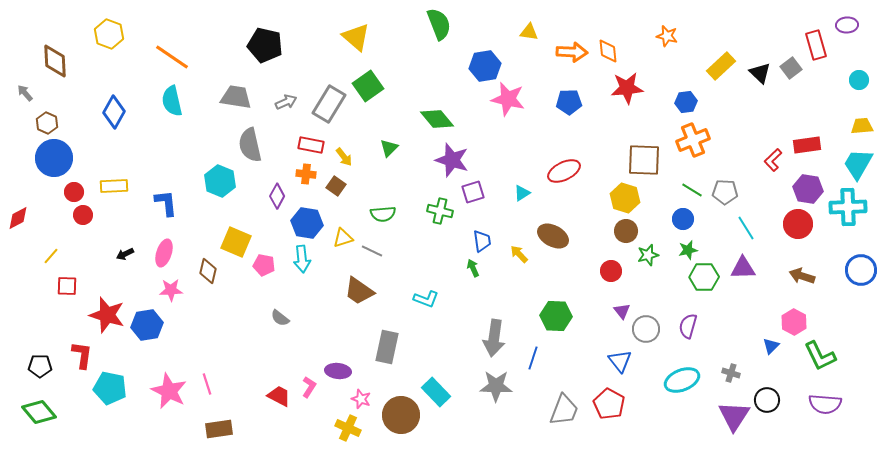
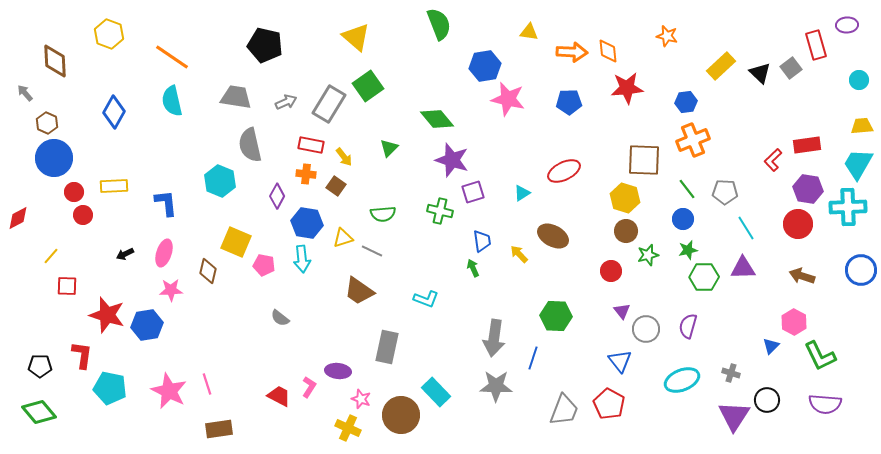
green line at (692, 190): moved 5 px left, 1 px up; rotated 20 degrees clockwise
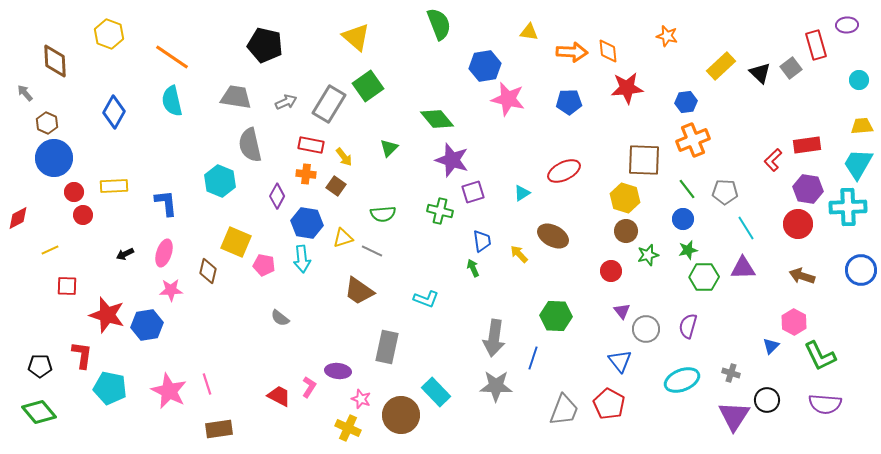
yellow line at (51, 256): moved 1 px left, 6 px up; rotated 24 degrees clockwise
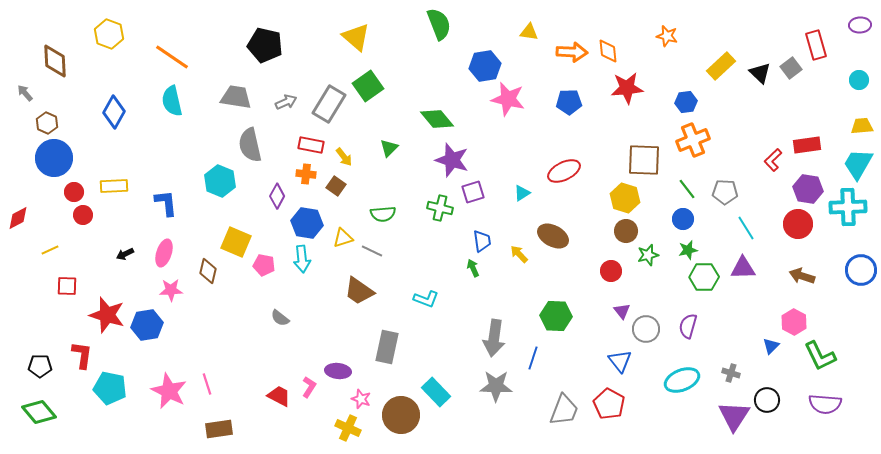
purple ellipse at (847, 25): moved 13 px right
green cross at (440, 211): moved 3 px up
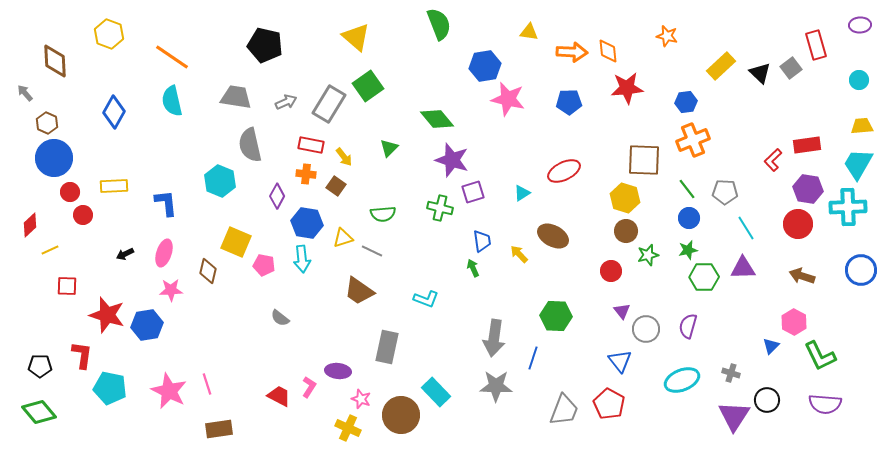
red circle at (74, 192): moved 4 px left
red diamond at (18, 218): moved 12 px right, 7 px down; rotated 15 degrees counterclockwise
blue circle at (683, 219): moved 6 px right, 1 px up
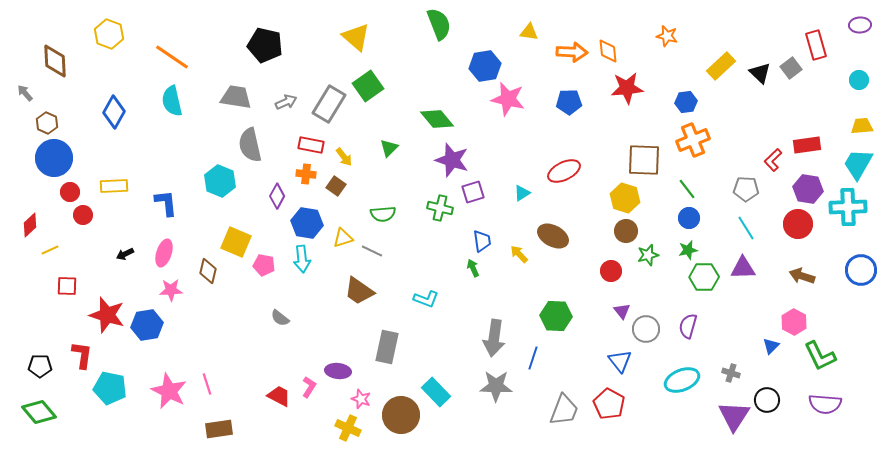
gray pentagon at (725, 192): moved 21 px right, 3 px up
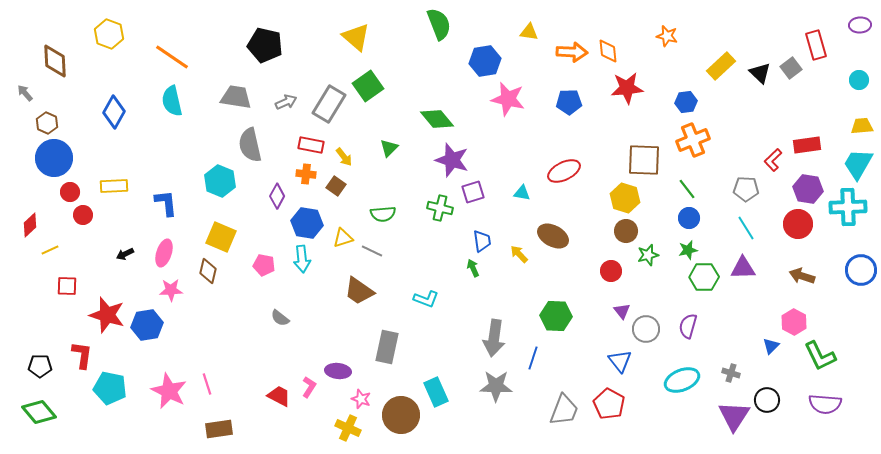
blue hexagon at (485, 66): moved 5 px up
cyan triangle at (522, 193): rotated 42 degrees clockwise
yellow square at (236, 242): moved 15 px left, 5 px up
cyan rectangle at (436, 392): rotated 20 degrees clockwise
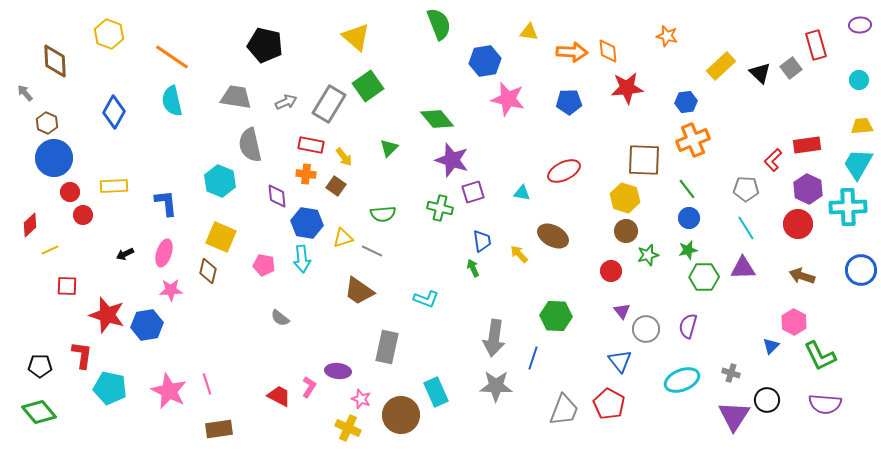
purple hexagon at (808, 189): rotated 16 degrees clockwise
purple diamond at (277, 196): rotated 35 degrees counterclockwise
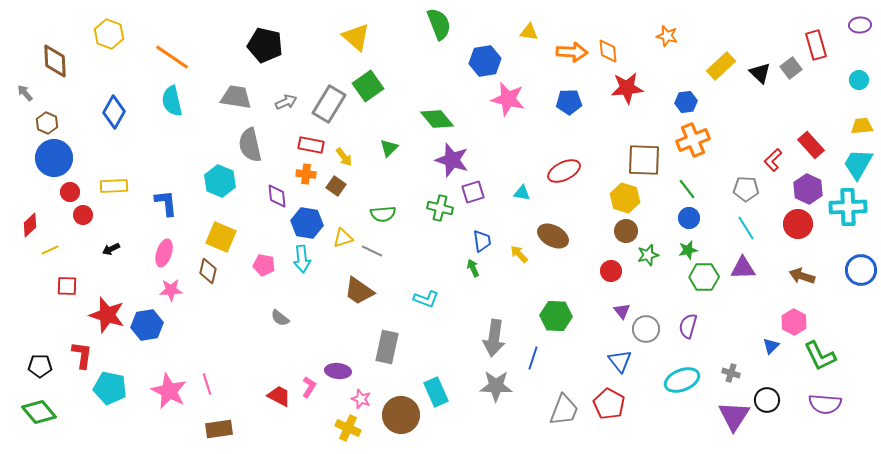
red rectangle at (807, 145): moved 4 px right; rotated 56 degrees clockwise
black arrow at (125, 254): moved 14 px left, 5 px up
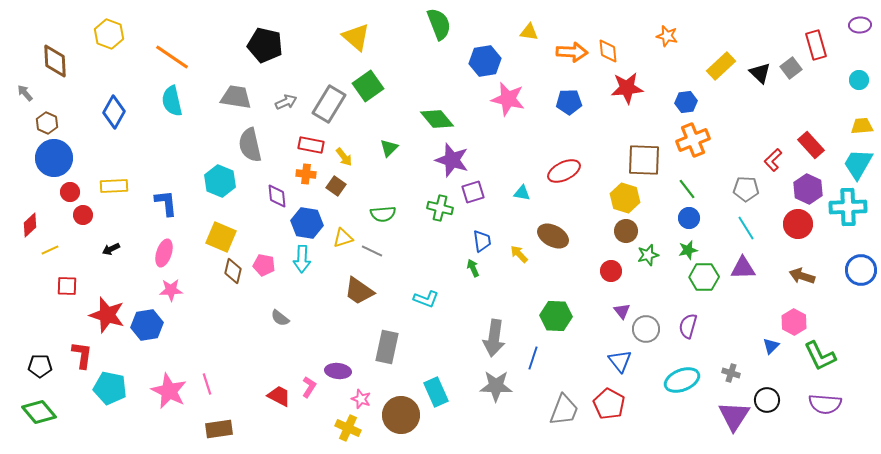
cyan arrow at (302, 259): rotated 8 degrees clockwise
brown diamond at (208, 271): moved 25 px right
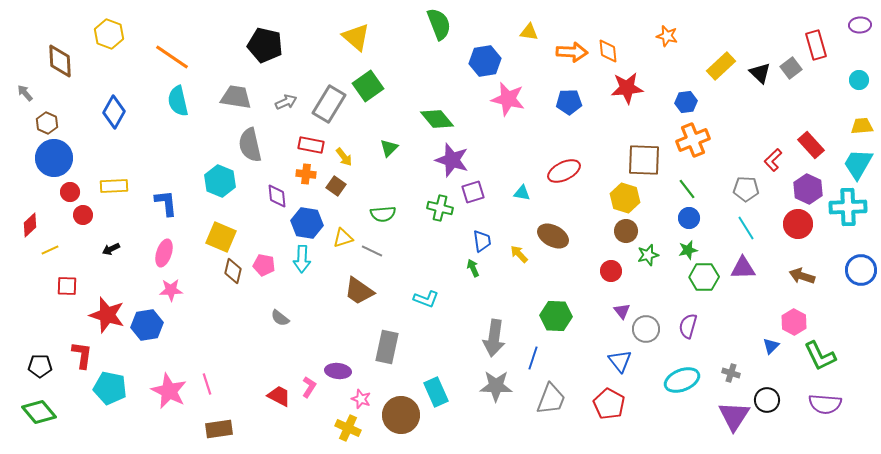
brown diamond at (55, 61): moved 5 px right
cyan semicircle at (172, 101): moved 6 px right
gray trapezoid at (564, 410): moved 13 px left, 11 px up
